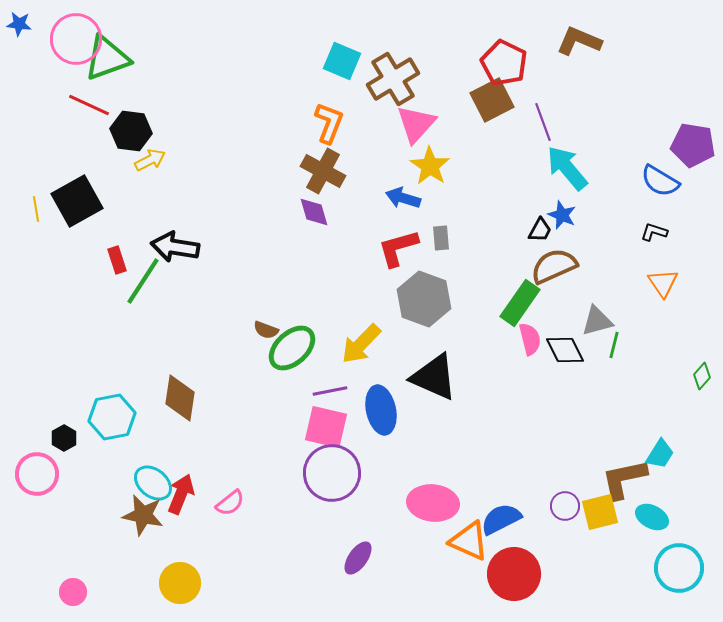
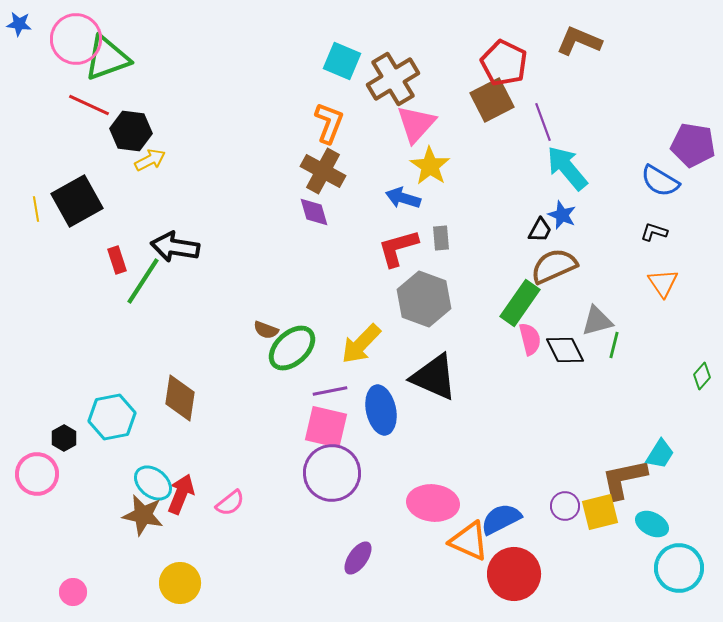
cyan ellipse at (652, 517): moved 7 px down
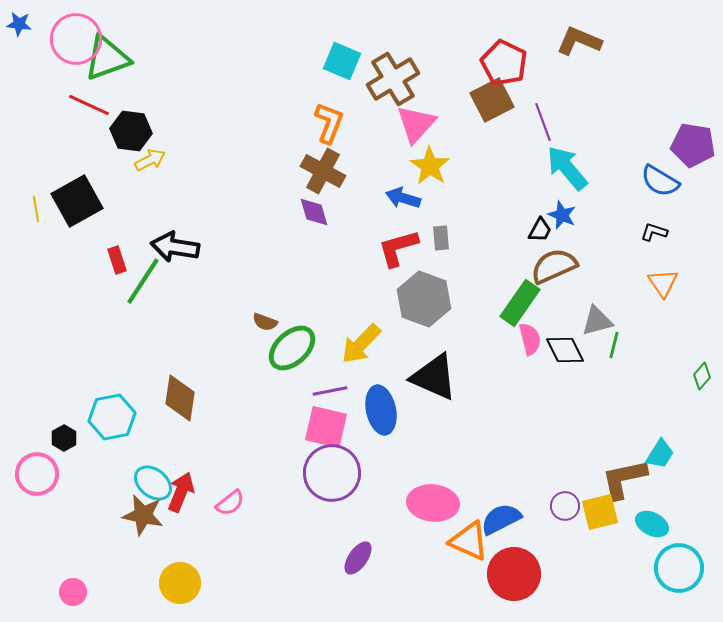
brown semicircle at (266, 330): moved 1 px left, 8 px up
red arrow at (181, 494): moved 2 px up
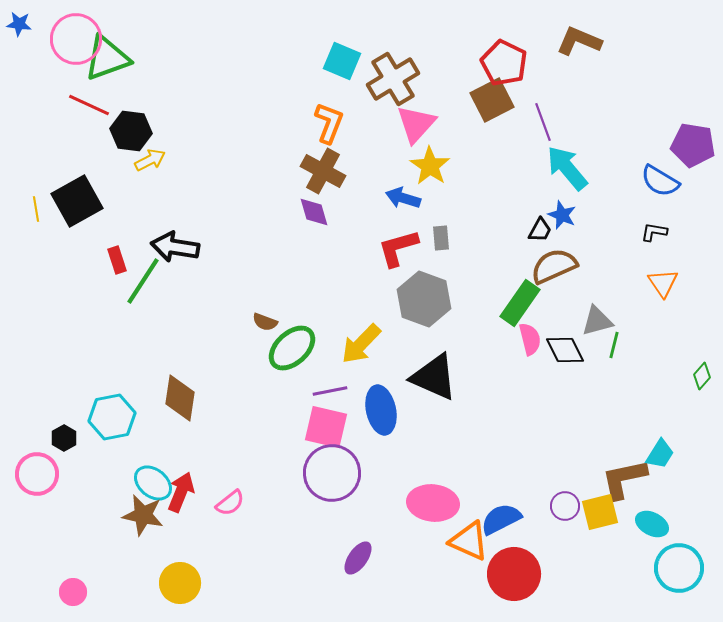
black L-shape at (654, 232): rotated 8 degrees counterclockwise
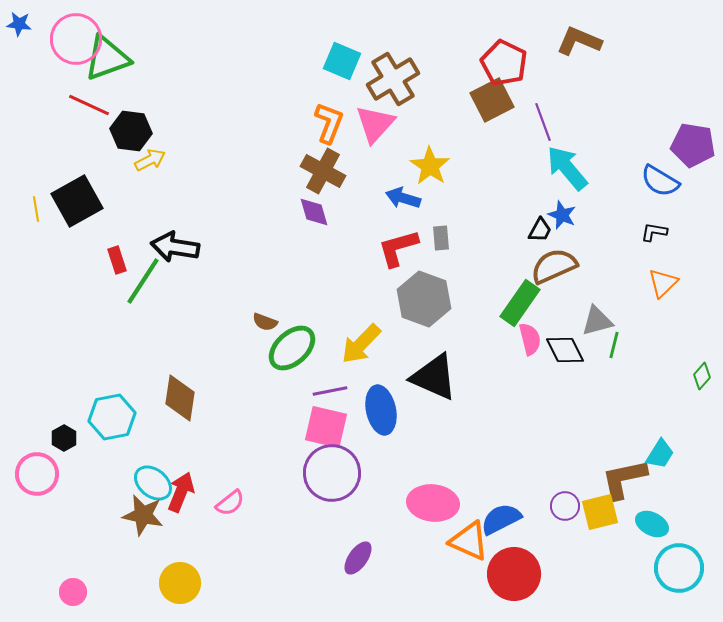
pink triangle at (416, 124): moved 41 px left
orange triangle at (663, 283): rotated 20 degrees clockwise
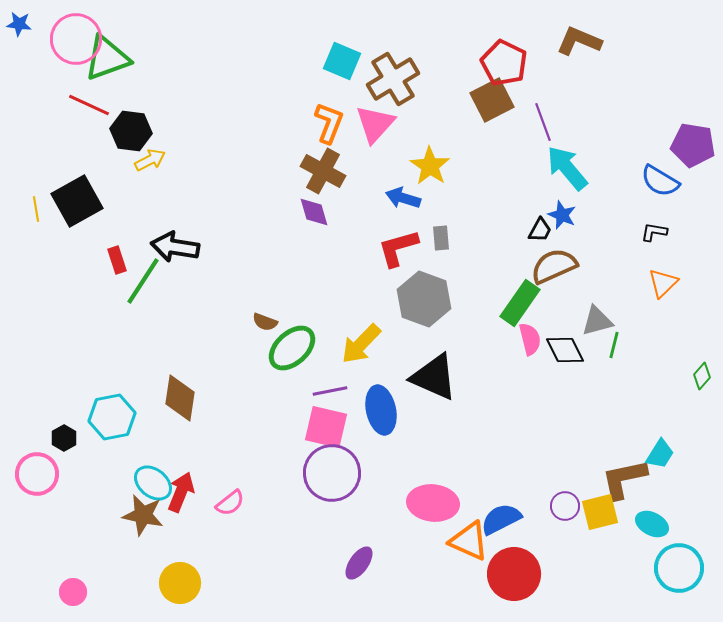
purple ellipse at (358, 558): moved 1 px right, 5 px down
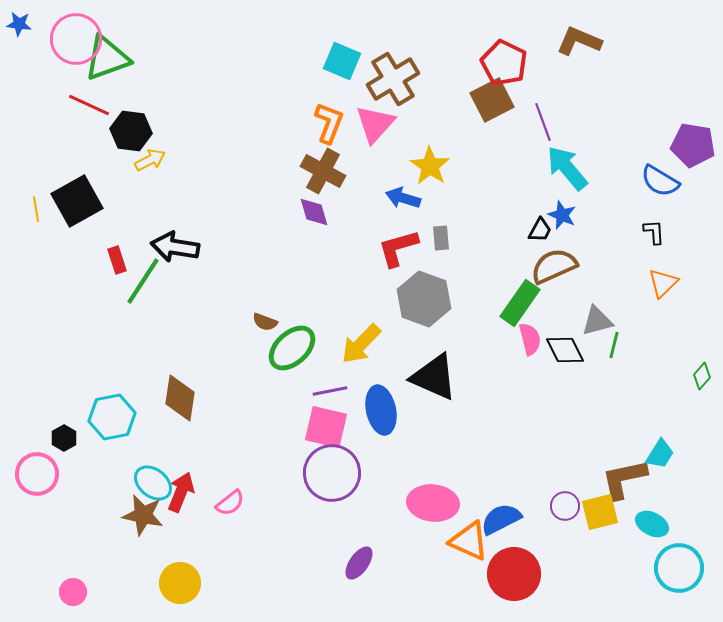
black L-shape at (654, 232): rotated 76 degrees clockwise
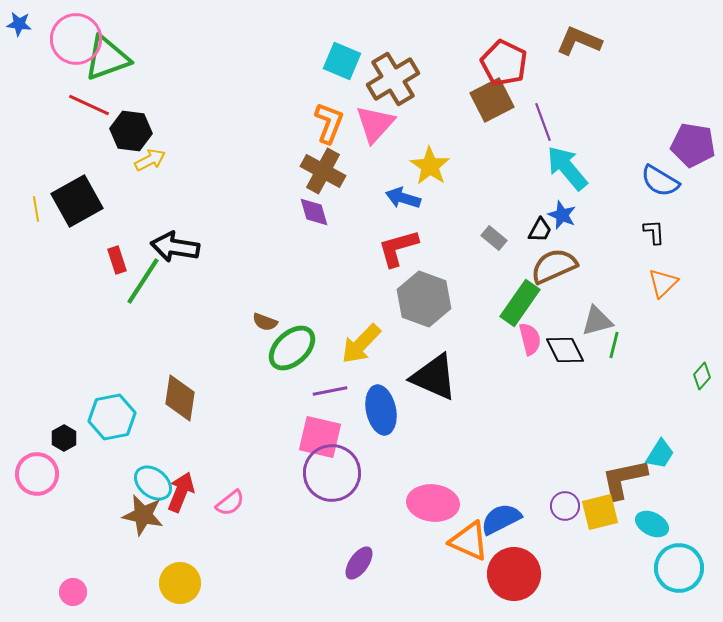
gray rectangle at (441, 238): moved 53 px right; rotated 45 degrees counterclockwise
pink square at (326, 427): moved 6 px left, 10 px down
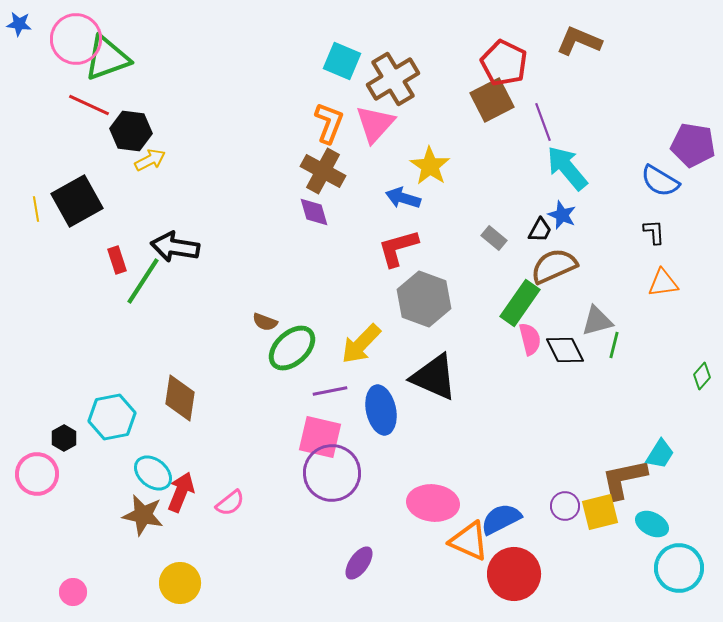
orange triangle at (663, 283): rotated 36 degrees clockwise
cyan ellipse at (153, 483): moved 10 px up
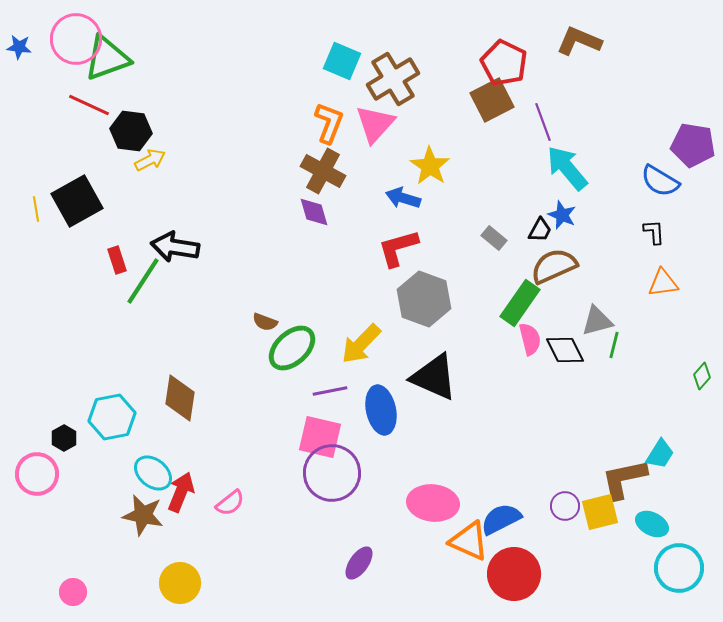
blue star at (19, 24): moved 23 px down
